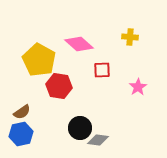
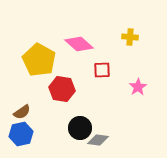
red hexagon: moved 3 px right, 3 px down
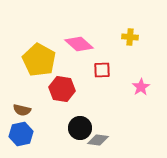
pink star: moved 3 px right
brown semicircle: moved 2 px up; rotated 48 degrees clockwise
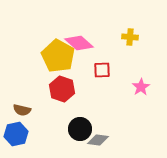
pink diamond: moved 1 px up
yellow pentagon: moved 19 px right, 4 px up
red hexagon: rotated 10 degrees clockwise
black circle: moved 1 px down
blue hexagon: moved 5 px left
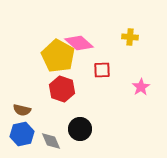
blue hexagon: moved 6 px right
gray diamond: moved 47 px left, 1 px down; rotated 60 degrees clockwise
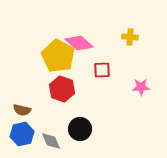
pink star: rotated 30 degrees clockwise
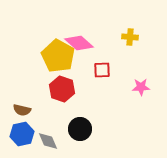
gray diamond: moved 3 px left
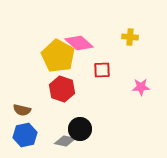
blue hexagon: moved 3 px right, 1 px down
gray diamond: moved 17 px right; rotated 55 degrees counterclockwise
